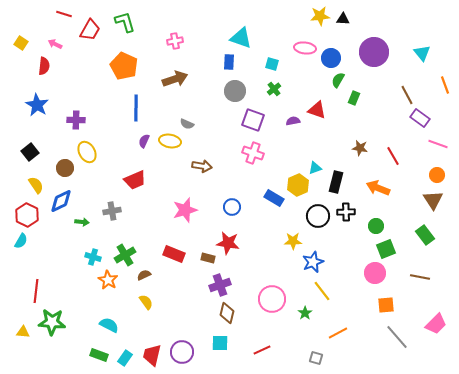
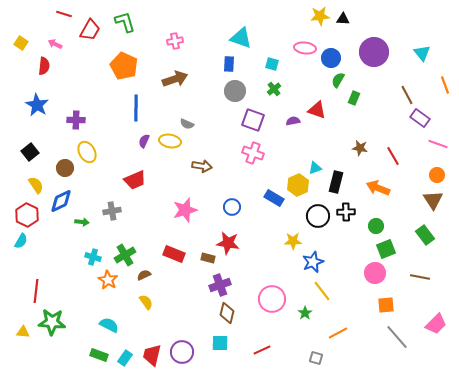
blue rectangle at (229, 62): moved 2 px down
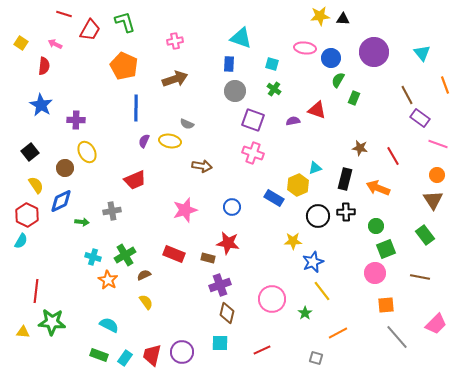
green cross at (274, 89): rotated 16 degrees counterclockwise
blue star at (37, 105): moved 4 px right
black rectangle at (336, 182): moved 9 px right, 3 px up
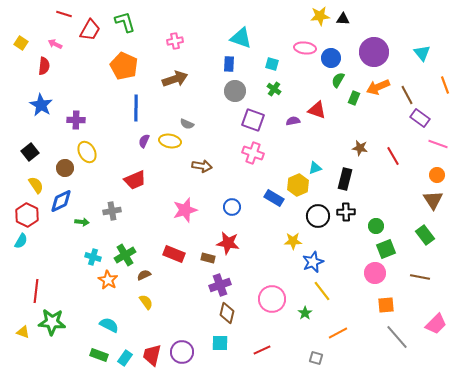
orange arrow at (378, 188): moved 101 px up; rotated 45 degrees counterclockwise
yellow triangle at (23, 332): rotated 16 degrees clockwise
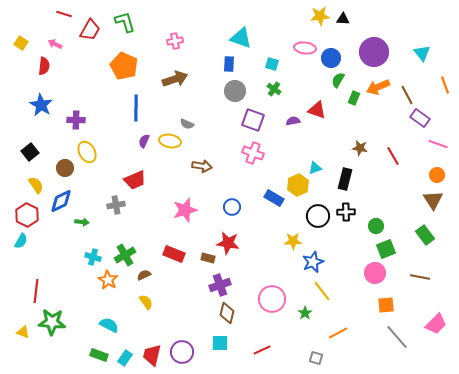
gray cross at (112, 211): moved 4 px right, 6 px up
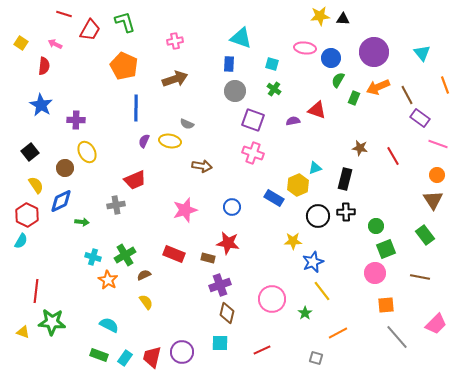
red trapezoid at (152, 355): moved 2 px down
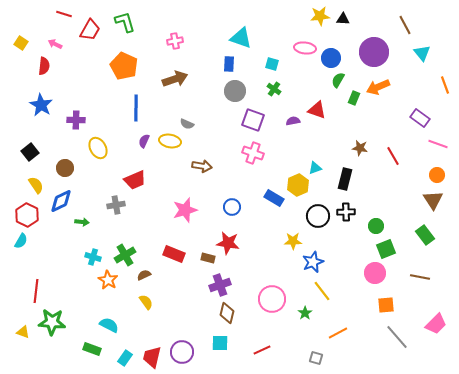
brown line at (407, 95): moved 2 px left, 70 px up
yellow ellipse at (87, 152): moved 11 px right, 4 px up
green rectangle at (99, 355): moved 7 px left, 6 px up
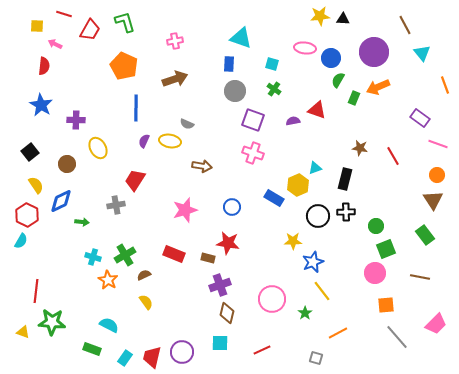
yellow square at (21, 43): moved 16 px right, 17 px up; rotated 32 degrees counterclockwise
brown circle at (65, 168): moved 2 px right, 4 px up
red trapezoid at (135, 180): rotated 145 degrees clockwise
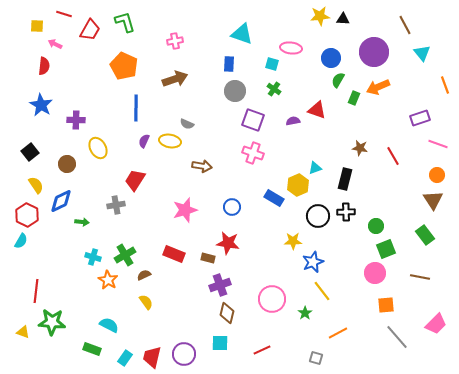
cyan triangle at (241, 38): moved 1 px right, 4 px up
pink ellipse at (305, 48): moved 14 px left
purple rectangle at (420, 118): rotated 54 degrees counterclockwise
purple circle at (182, 352): moved 2 px right, 2 px down
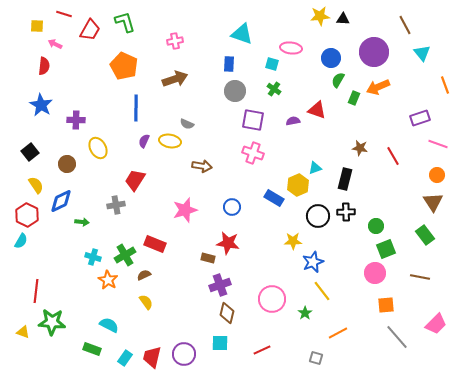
purple square at (253, 120): rotated 10 degrees counterclockwise
brown triangle at (433, 200): moved 2 px down
red rectangle at (174, 254): moved 19 px left, 10 px up
